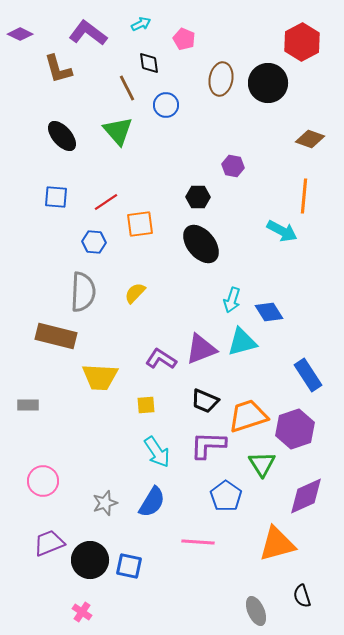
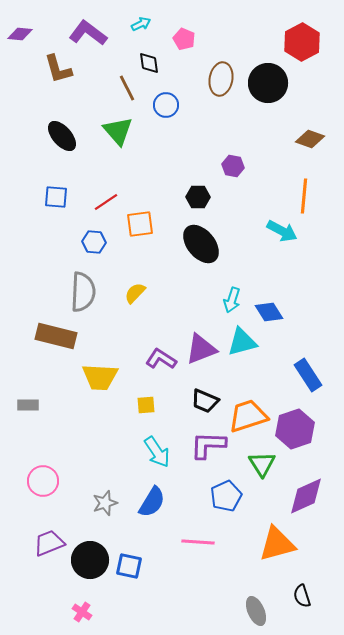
purple diamond at (20, 34): rotated 20 degrees counterclockwise
blue pentagon at (226, 496): rotated 12 degrees clockwise
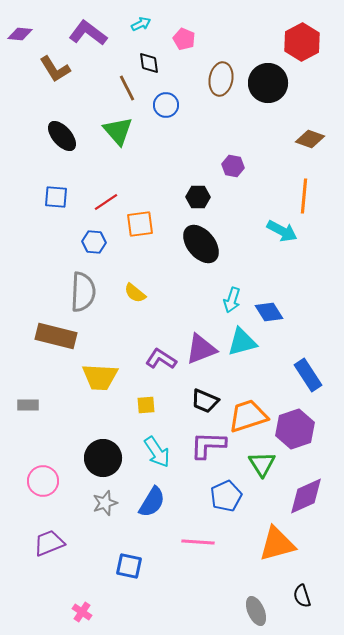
brown L-shape at (58, 69): moved 3 px left; rotated 16 degrees counterclockwise
yellow semicircle at (135, 293): rotated 95 degrees counterclockwise
black circle at (90, 560): moved 13 px right, 102 px up
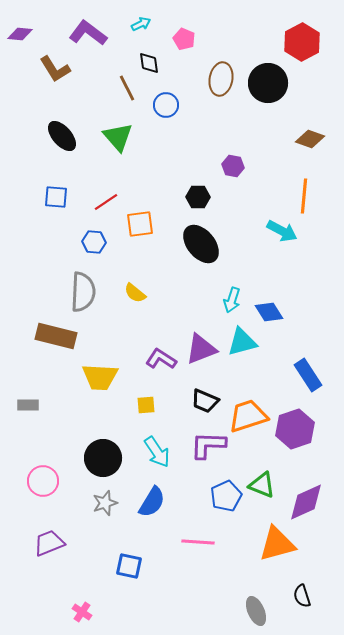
green triangle at (118, 131): moved 6 px down
green triangle at (262, 464): moved 21 px down; rotated 36 degrees counterclockwise
purple diamond at (306, 496): moved 6 px down
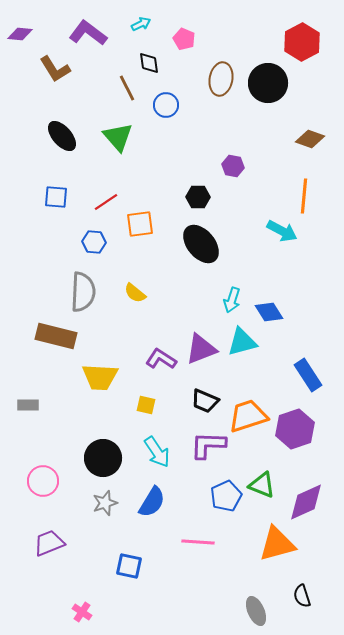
yellow square at (146, 405): rotated 18 degrees clockwise
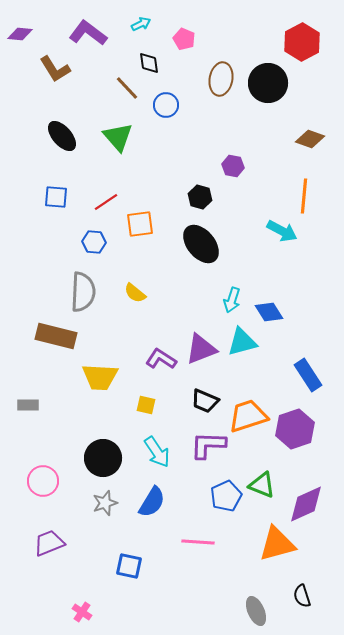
brown line at (127, 88): rotated 16 degrees counterclockwise
black hexagon at (198, 197): moved 2 px right; rotated 15 degrees clockwise
purple diamond at (306, 502): moved 2 px down
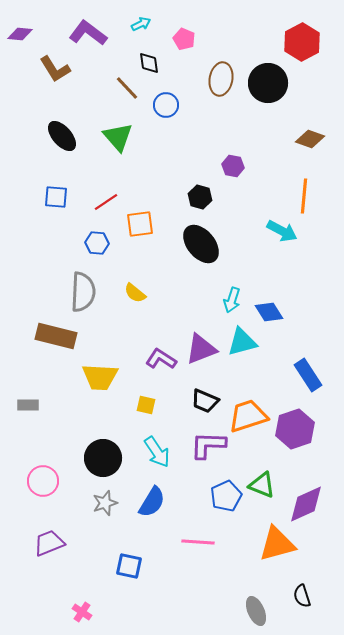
blue hexagon at (94, 242): moved 3 px right, 1 px down
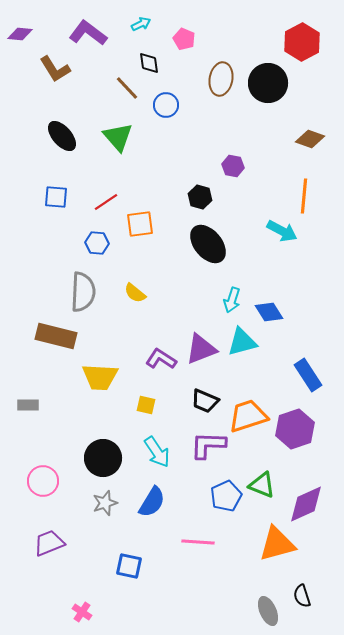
black ellipse at (201, 244): moved 7 px right
gray ellipse at (256, 611): moved 12 px right
